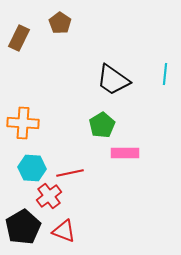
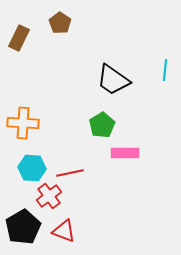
cyan line: moved 4 px up
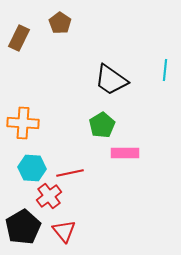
black trapezoid: moved 2 px left
red triangle: rotated 30 degrees clockwise
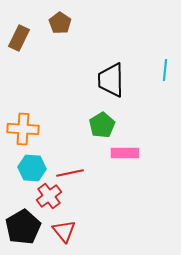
black trapezoid: rotated 54 degrees clockwise
orange cross: moved 6 px down
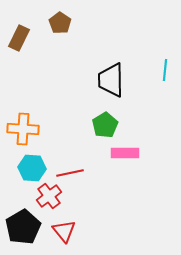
green pentagon: moved 3 px right
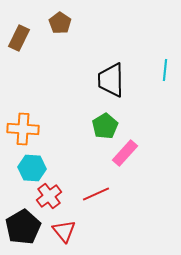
green pentagon: moved 1 px down
pink rectangle: rotated 48 degrees counterclockwise
red line: moved 26 px right, 21 px down; rotated 12 degrees counterclockwise
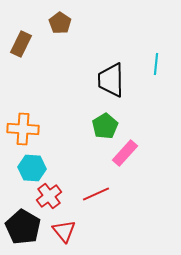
brown rectangle: moved 2 px right, 6 px down
cyan line: moved 9 px left, 6 px up
black pentagon: rotated 12 degrees counterclockwise
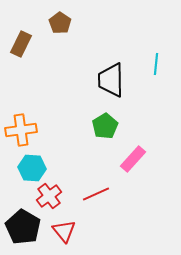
orange cross: moved 2 px left, 1 px down; rotated 12 degrees counterclockwise
pink rectangle: moved 8 px right, 6 px down
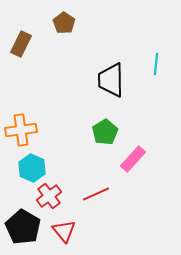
brown pentagon: moved 4 px right
green pentagon: moved 6 px down
cyan hexagon: rotated 20 degrees clockwise
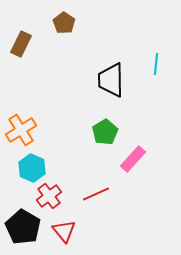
orange cross: rotated 24 degrees counterclockwise
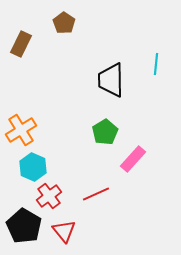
cyan hexagon: moved 1 px right, 1 px up
black pentagon: moved 1 px right, 1 px up
